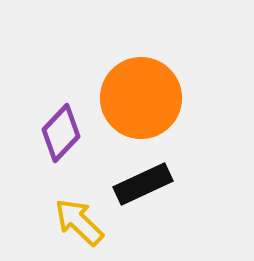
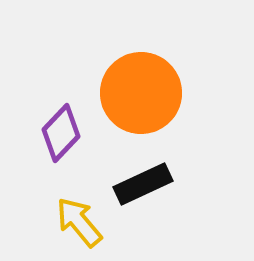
orange circle: moved 5 px up
yellow arrow: rotated 6 degrees clockwise
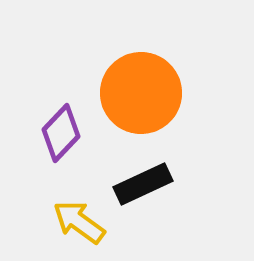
yellow arrow: rotated 14 degrees counterclockwise
